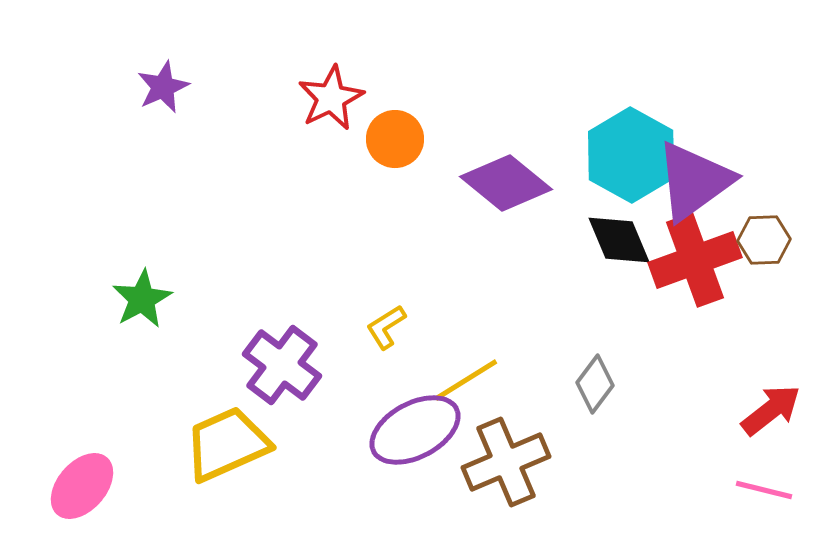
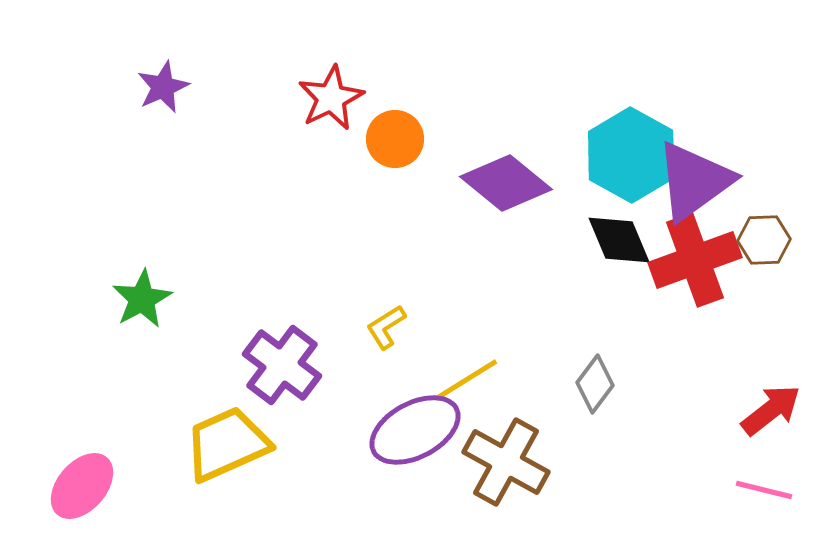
brown cross: rotated 38 degrees counterclockwise
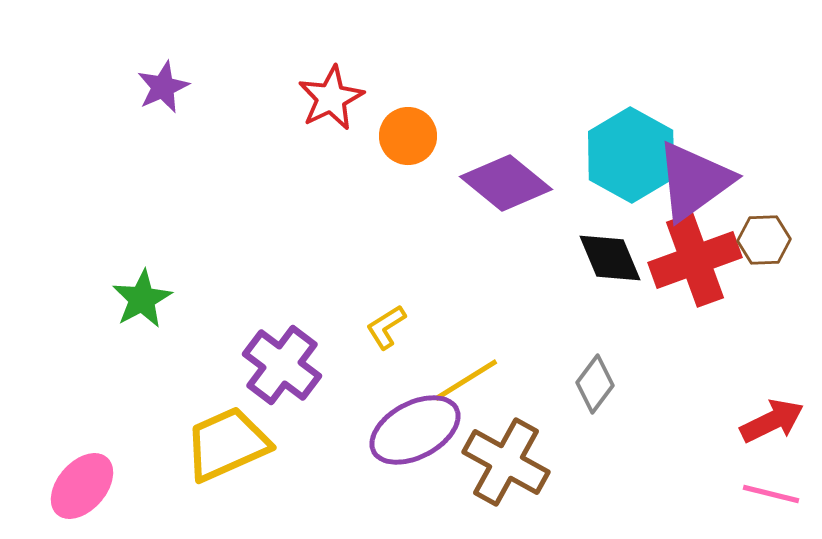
orange circle: moved 13 px right, 3 px up
black diamond: moved 9 px left, 18 px down
red arrow: moved 1 px right, 11 px down; rotated 12 degrees clockwise
pink line: moved 7 px right, 4 px down
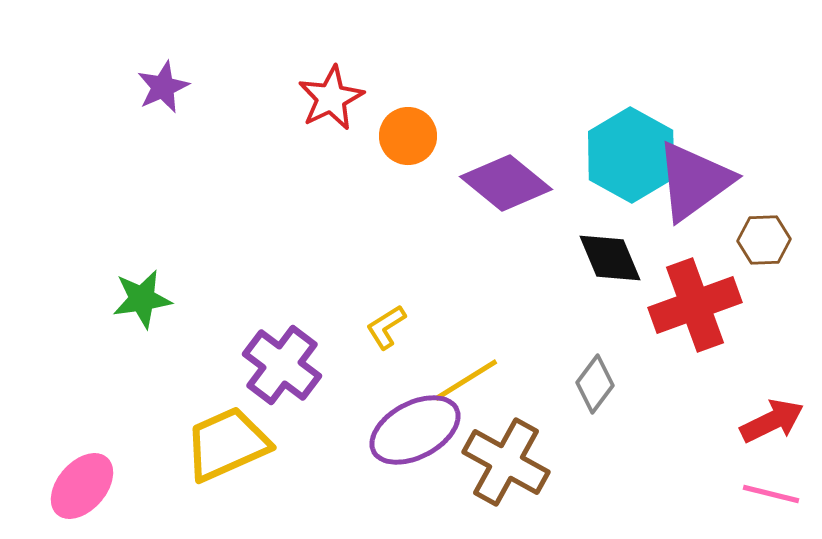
red cross: moved 45 px down
green star: rotated 20 degrees clockwise
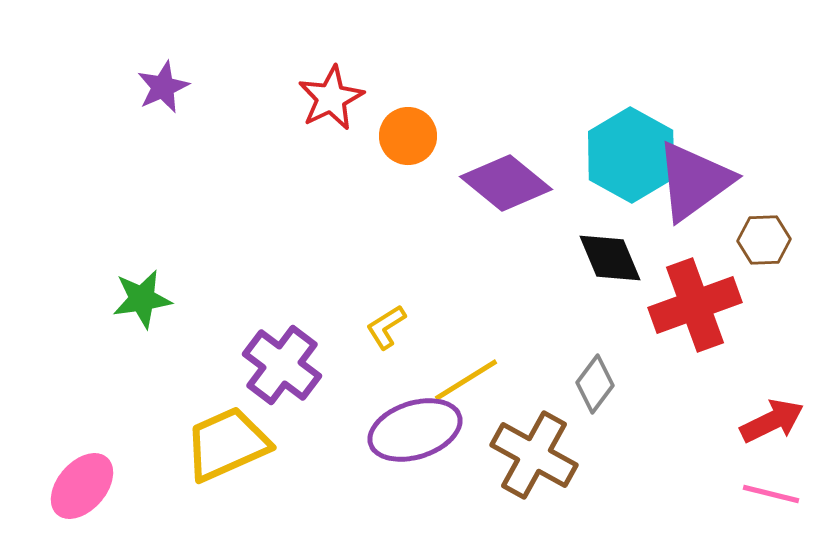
purple ellipse: rotated 10 degrees clockwise
brown cross: moved 28 px right, 7 px up
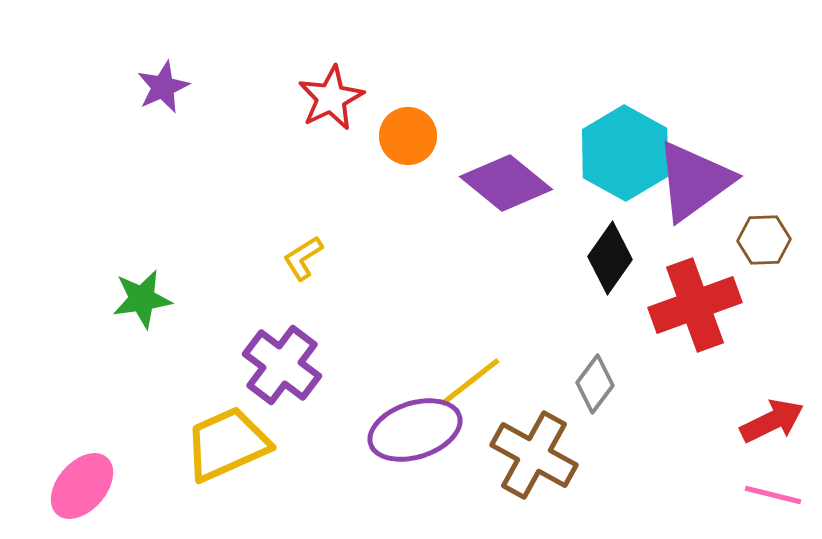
cyan hexagon: moved 6 px left, 2 px up
black diamond: rotated 58 degrees clockwise
yellow L-shape: moved 83 px left, 69 px up
yellow line: moved 4 px right, 2 px down; rotated 6 degrees counterclockwise
pink line: moved 2 px right, 1 px down
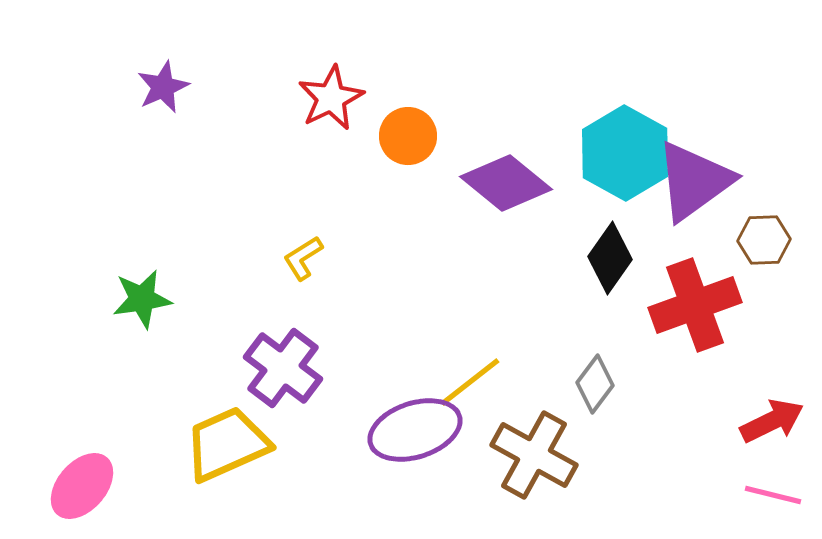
purple cross: moved 1 px right, 3 px down
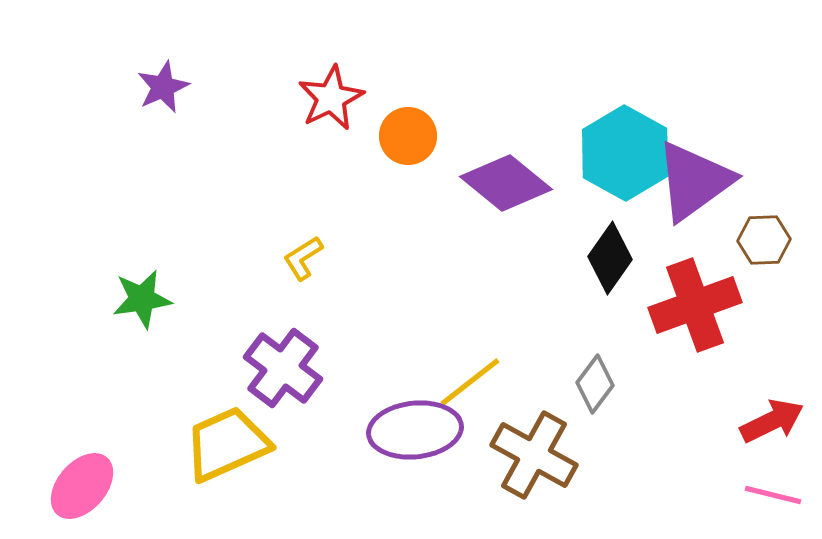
purple ellipse: rotated 12 degrees clockwise
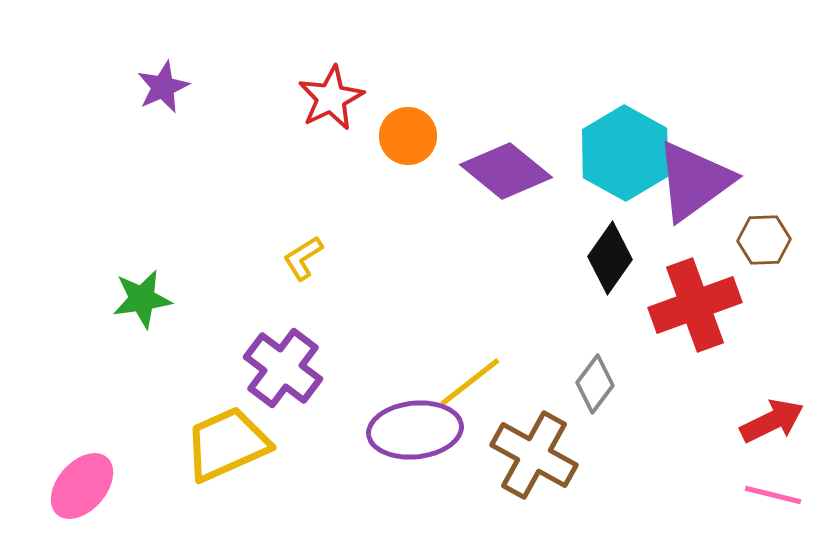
purple diamond: moved 12 px up
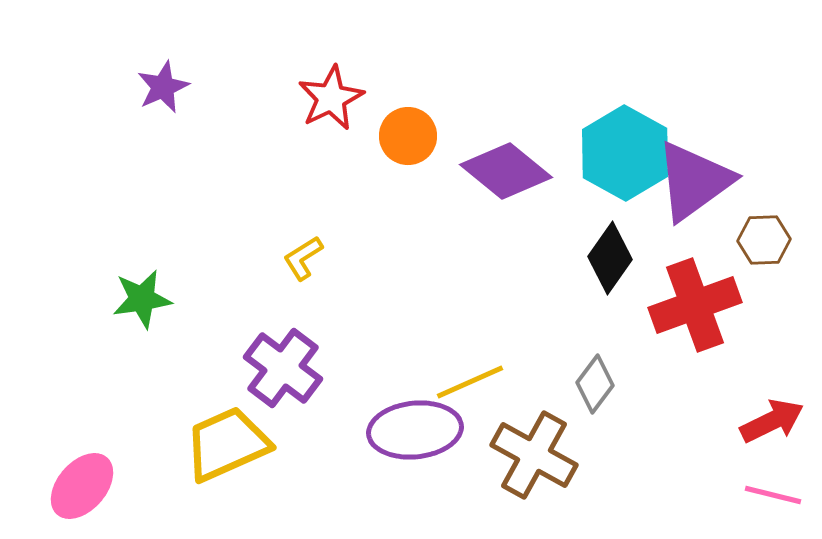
yellow line: rotated 14 degrees clockwise
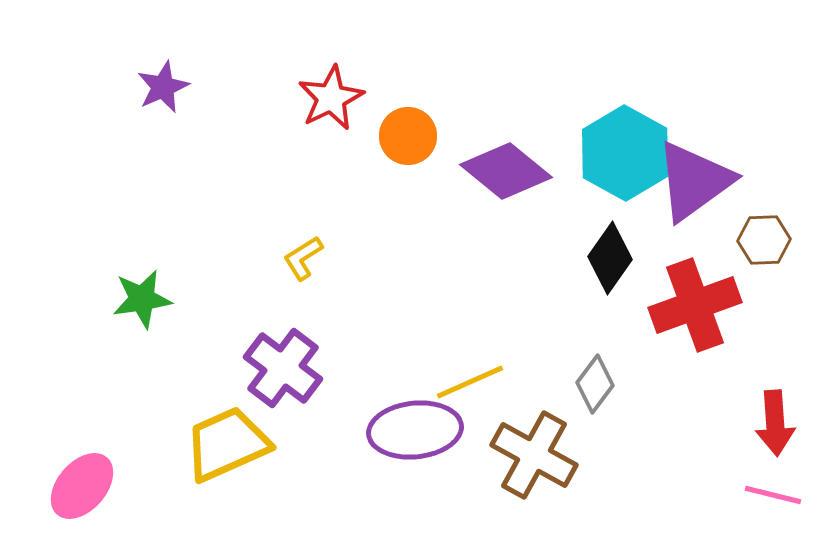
red arrow: moved 3 px right, 2 px down; rotated 112 degrees clockwise
